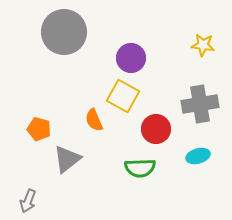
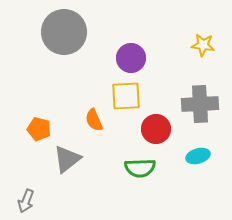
yellow square: moved 3 px right; rotated 32 degrees counterclockwise
gray cross: rotated 6 degrees clockwise
gray arrow: moved 2 px left
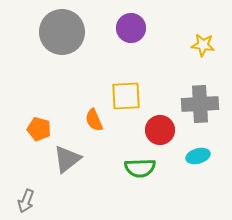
gray circle: moved 2 px left
purple circle: moved 30 px up
red circle: moved 4 px right, 1 px down
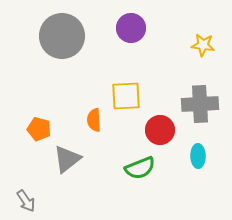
gray circle: moved 4 px down
orange semicircle: rotated 20 degrees clockwise
cyan ellipse: rotated 75 degrees counterclockwise
green semicircle: rotated 20 degrees counterclockwise
gray arrow: rotated 55 degrees counterclockwise
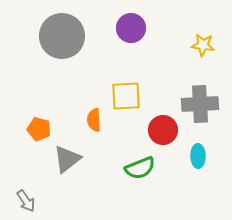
red circle: moved 3 px right
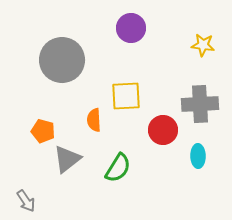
gray circle: moved 24 px down
orange pentagon: moved 4 px right, 2 px down
green semicircle: moved 22 px left; rotated 36 degrees counterclockwise
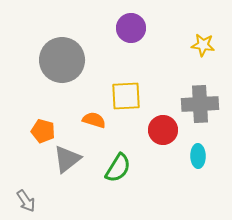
orange semicircle: rotated 110 degrees clockwise
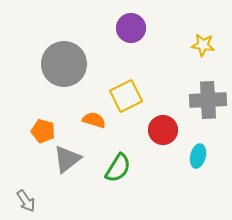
gray circle: moved 2 px right, 4 px down
yellow square: rotated 24 degrees counterclockwise
gray cross: moved 8 px right, 4 px up
cyan ellipse: rotated 15 degrees clockwise
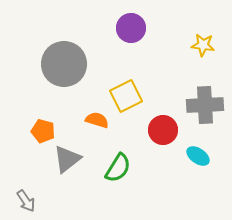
gray cross: moved 3 px left, 5 px down
orange semicircle: moved 3 px right
cyan ellipse: rotated 70 degrees counterclockwise
